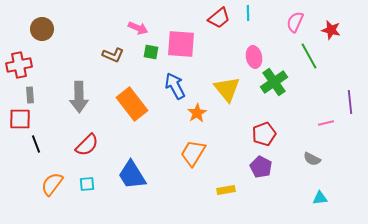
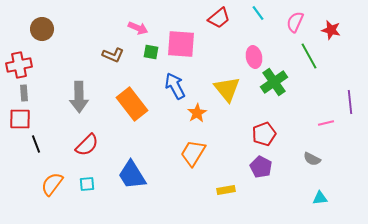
cyan line: moved 10 px right; rotated 35 degrees counterclockwise
gray rectangle: moved 6 px left, 2 px up
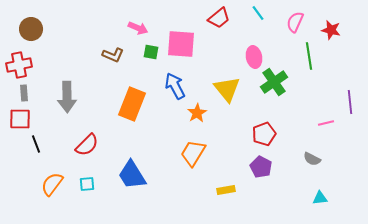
brown circle: moved 11 px left
green line: rotated 20 degrees clockwise
gray arrow: moved 12 px left
orange rectangle: rotated 60 degrees clockwise
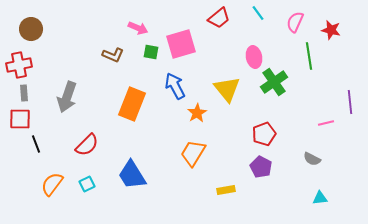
pink square: rotated 20 degrees counterclockwise
gray arrow: rotated 20 degrees clockwise
cyan square: rotated 21 degrees counterclockwise
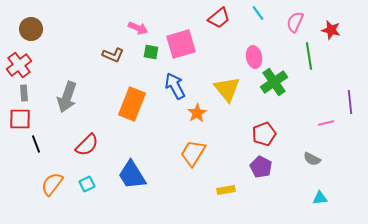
red cross: rotated 25 degrees counterclockwise
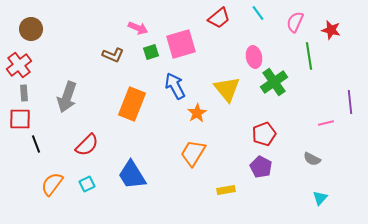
green square: rotated 28 degrees counterclockwise
cyan triangle: rotated 42 degrees counterclockwise
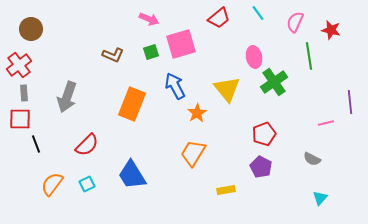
pink arrow: moved 11 px right, 9 px up
